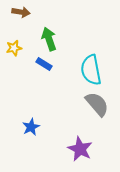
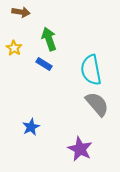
yellow star: rotated 28 degrees counterclockwise
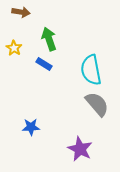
blue star: rotated 24 degrees clockwise
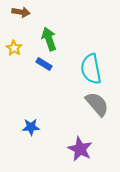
cyan semicircle: moved 1 px up
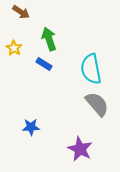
brown arrow: rotated 24 degrees clockwise
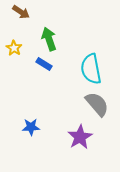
purple star: moved 12 px up; rotated 15 degrees clockwise
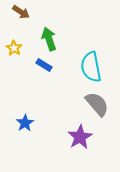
blue rectangle: moved 1 px down
cyan semicircle: moved 2 px up
blue star: moved 6 px left, 4 px up; rotated 30 degrees counterclockwise
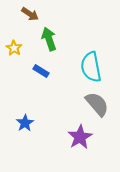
brown arrow: moved 9 px right, 2 px down
blue rectangle: moved 3 px left, 6 px down
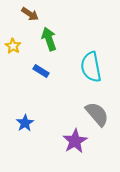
yellow star: moved 1 px left, 2 px up
gray semicircle: moved 10 px down
purple star: moved 5 px left, 4 px down
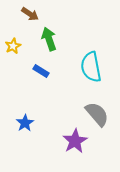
yellow star: rotated 14 degrees clockwise
